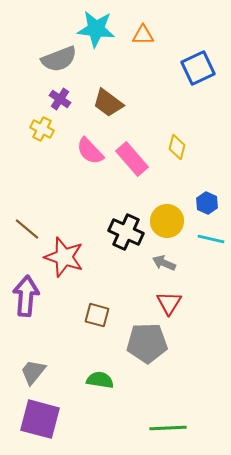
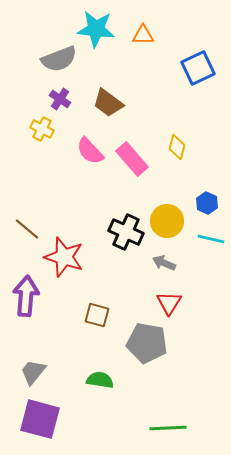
gray pentagon: rotated 12 degrees clockwise
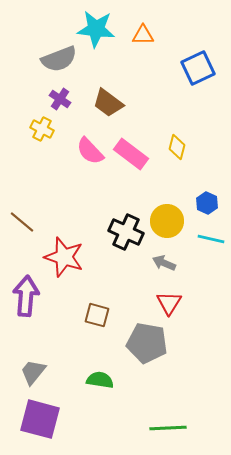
pink rectangle: moved 1 px left, 5 px up; rotated 12 degrees counterclockwise
brown line: moved 5 px left, 7 px up
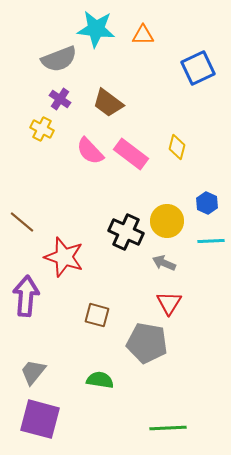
cyan line: moved 2 px down; rotated 16 degrees counterclockwise
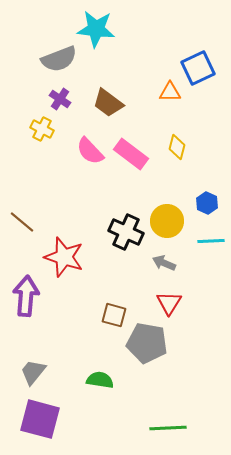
orange triangle: moved 27 px right, 57 px down
brown square: moved 17 px right
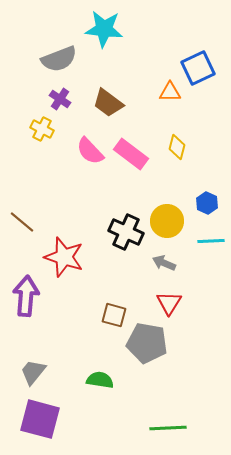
cyan star: moved 8 px right
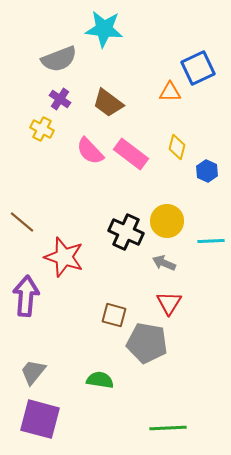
blue hexagon: moved 32 px up
